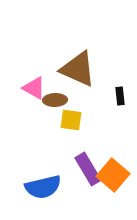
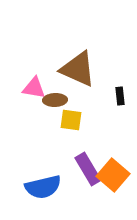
pink triangle: rotated 20 degrees counterclockwise
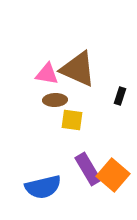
pink triangle: moved 13 px right, 14 px up
black rectangle: rotated 24 degrees clockwise
yellow square: moved 1 px right
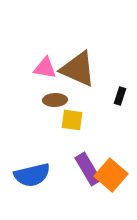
pink triangle: moved 2 px left, 6 px up
orange square: moved 2 px left
blue semicircle: moved 11 px left, 12 px up
